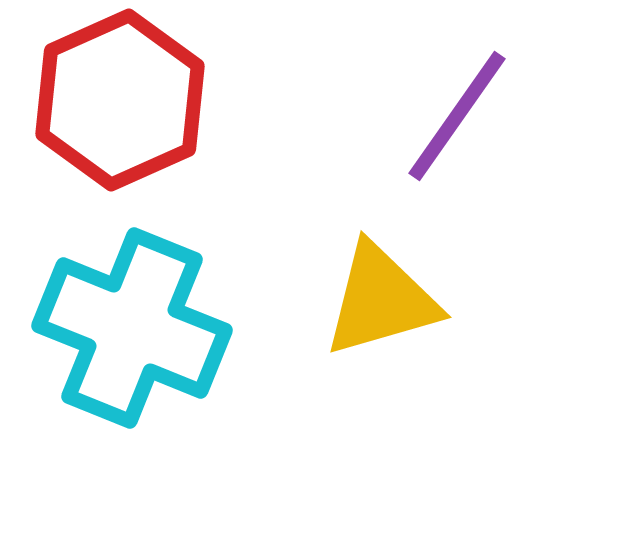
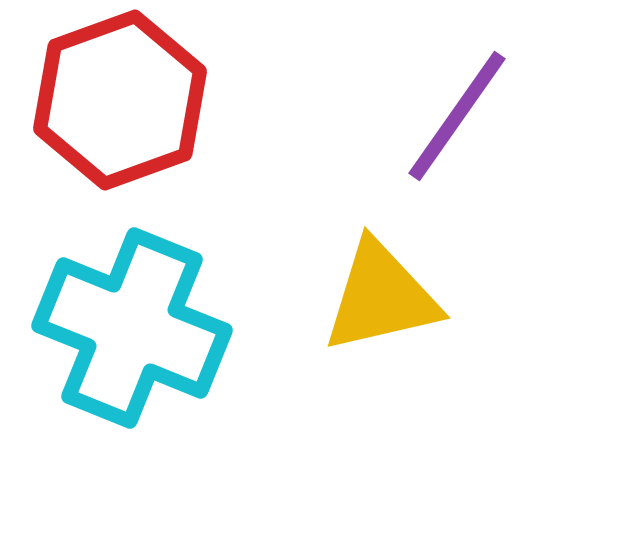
red hexagon: rotated 4 degrees clockwise
yellow triangle: moved 3 px up; rotated 3 degrees clockwise
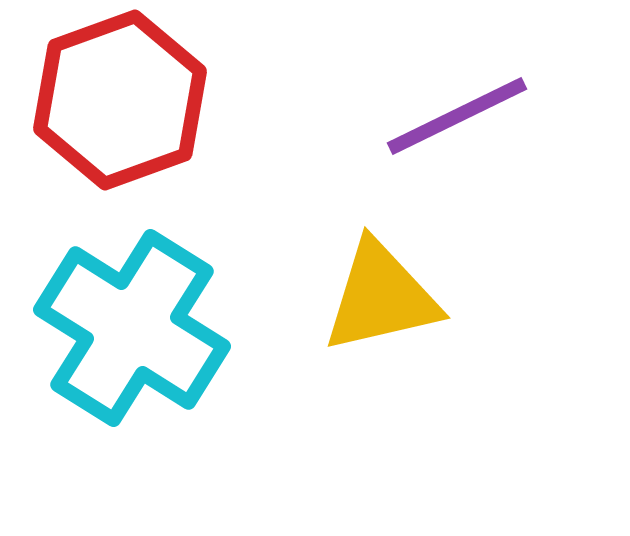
purple line: rotated 29 degrees clockwise
cyan cross: rotated 10 degrees clockwise
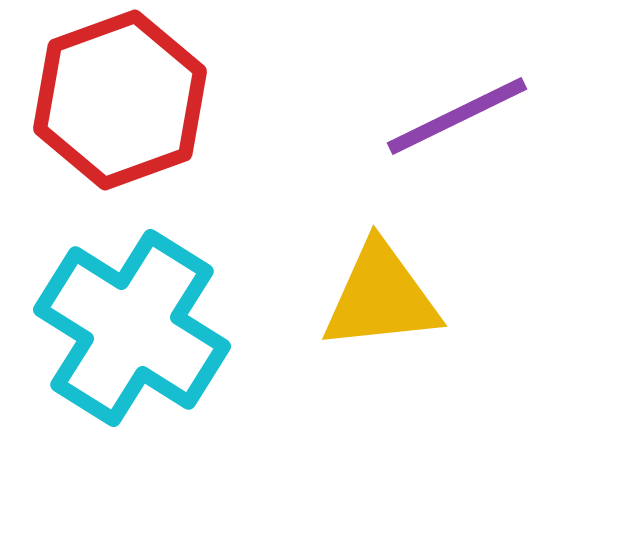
yellow triangle: rotated 7 degrees clockwise
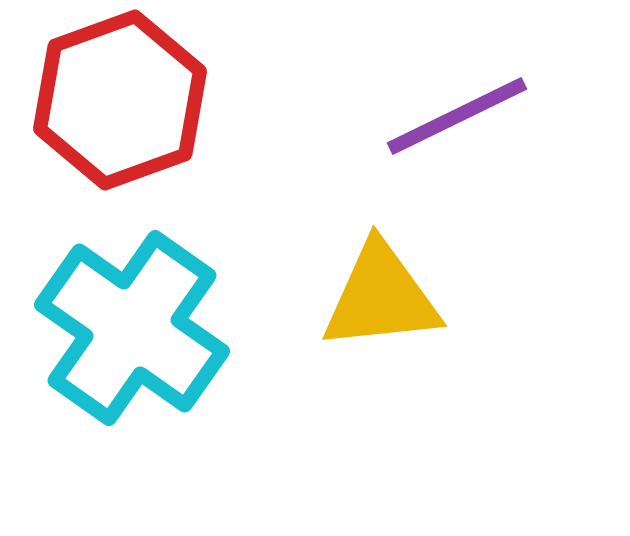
cyan cross: rotated 3 degrees clockwise
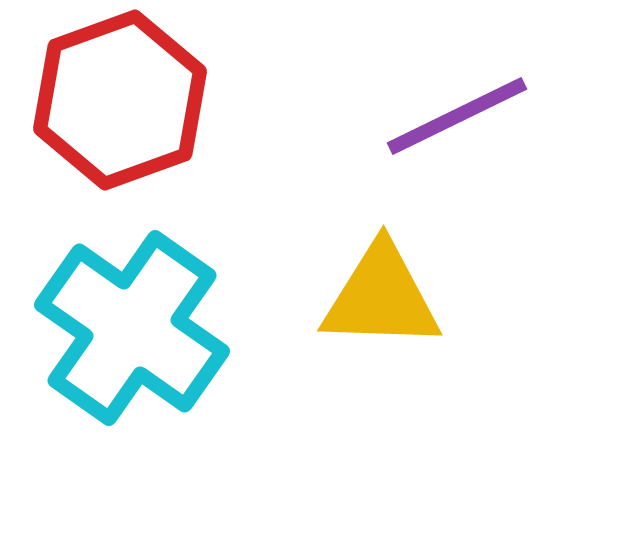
yellow triangle: rotated 8 degrees clockwise
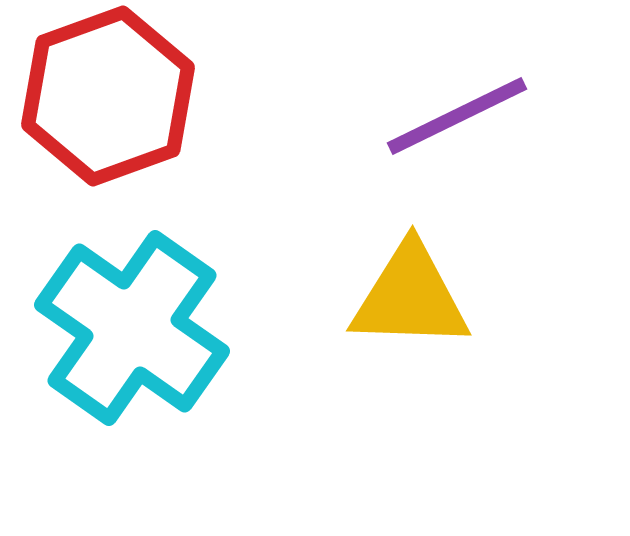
red hexagon: moved 12 px left, 4 px up
yellow triangle: moved 29 px right
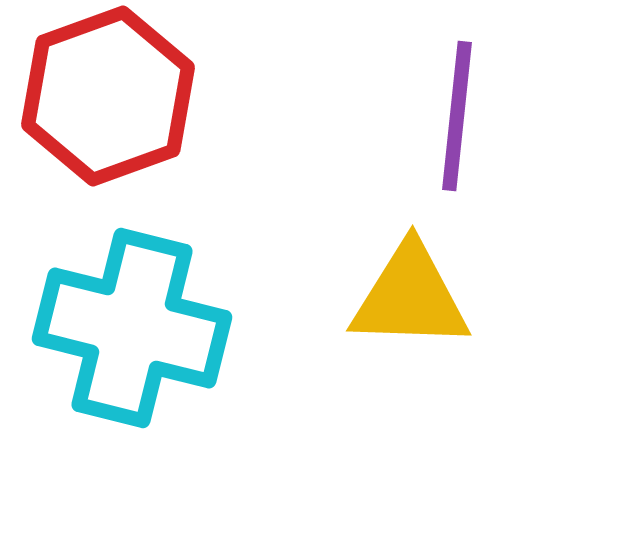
purple line: rotated 58 degrees counterclockwise
cyan cross: rotated 21 degrees counterclockwise
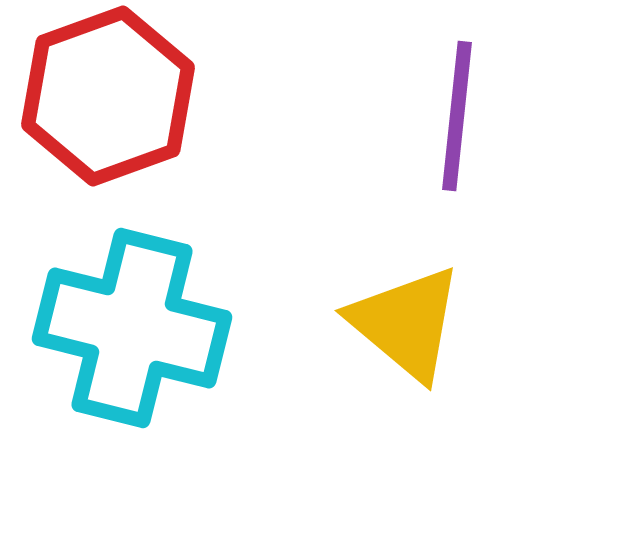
yellow triangle: moved 4 px left, 26 px down; rotated 38 degrees clockwise
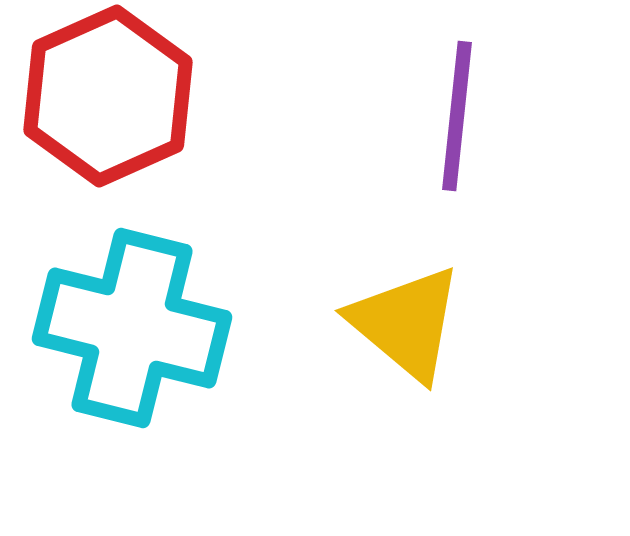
red hexagon: rotated 4 degrees counterclockwise
